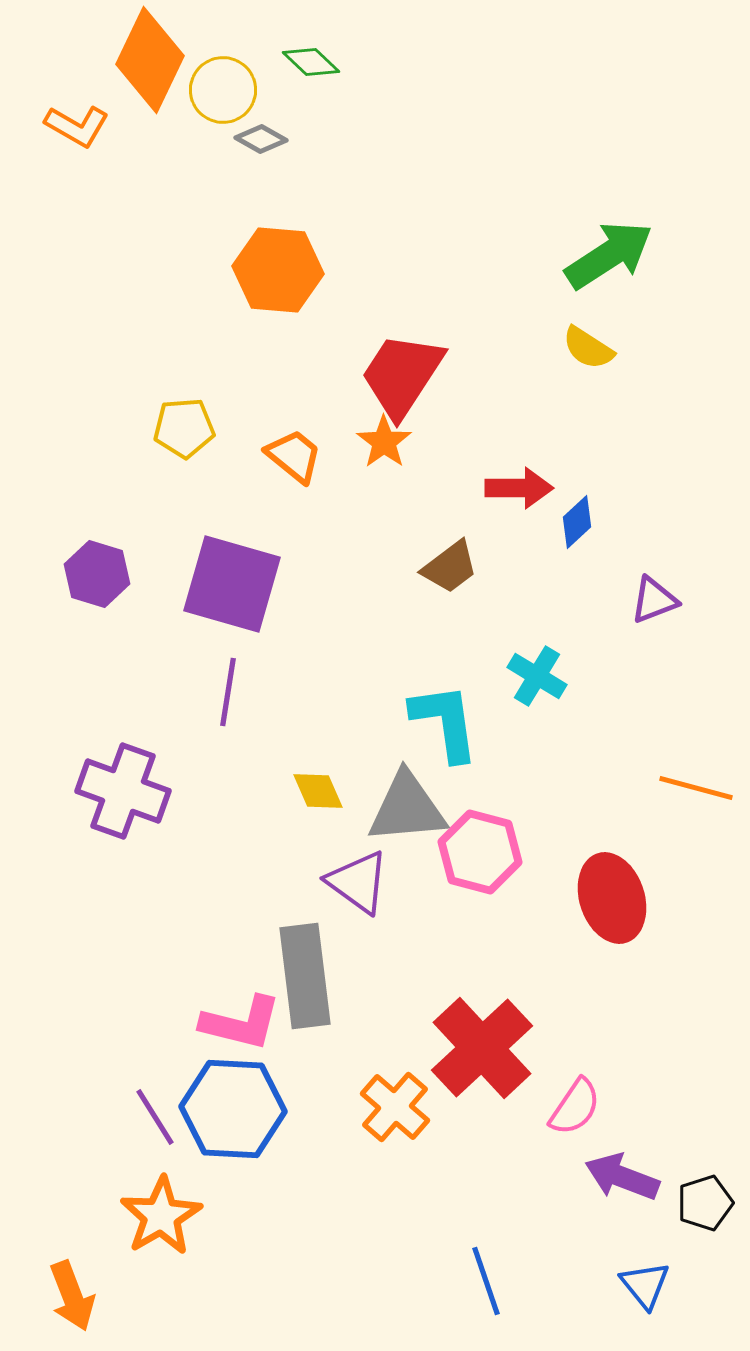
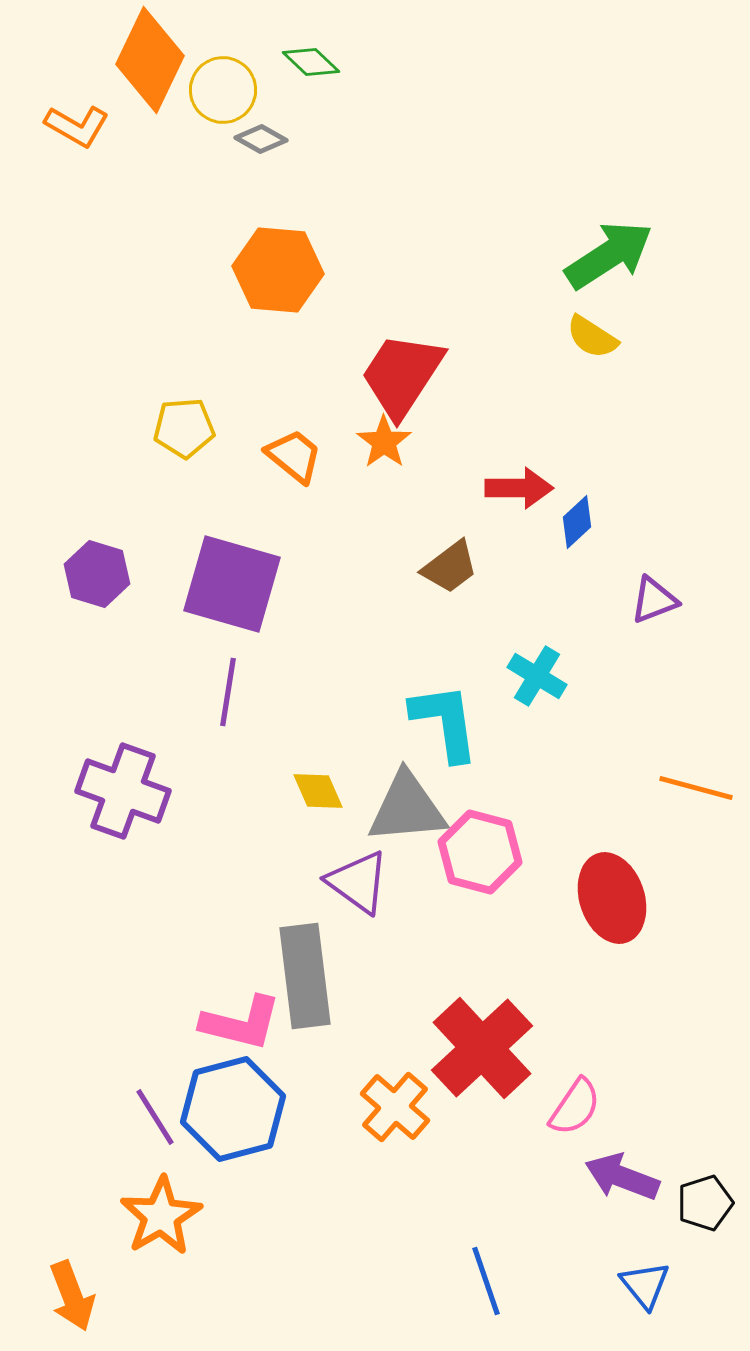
yellow semicircle at (588, 348): moved 4 px right, 11 px up
blue hexagon at (233, 1109): rotated 18 degrees counterclockwise
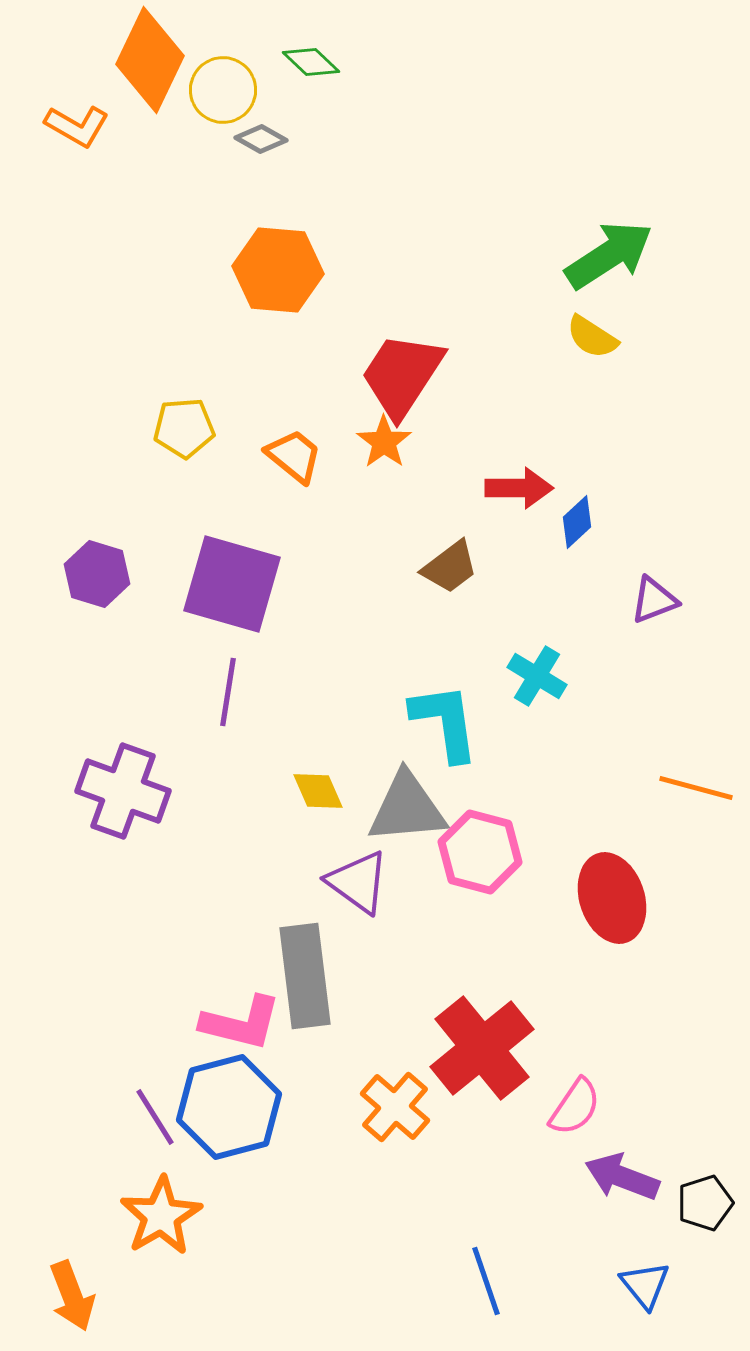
red cross at (482, 1048): rotated 4 degrees clockwise
blue hexagon at (233, 1109): moved 4 px left, 2 px up
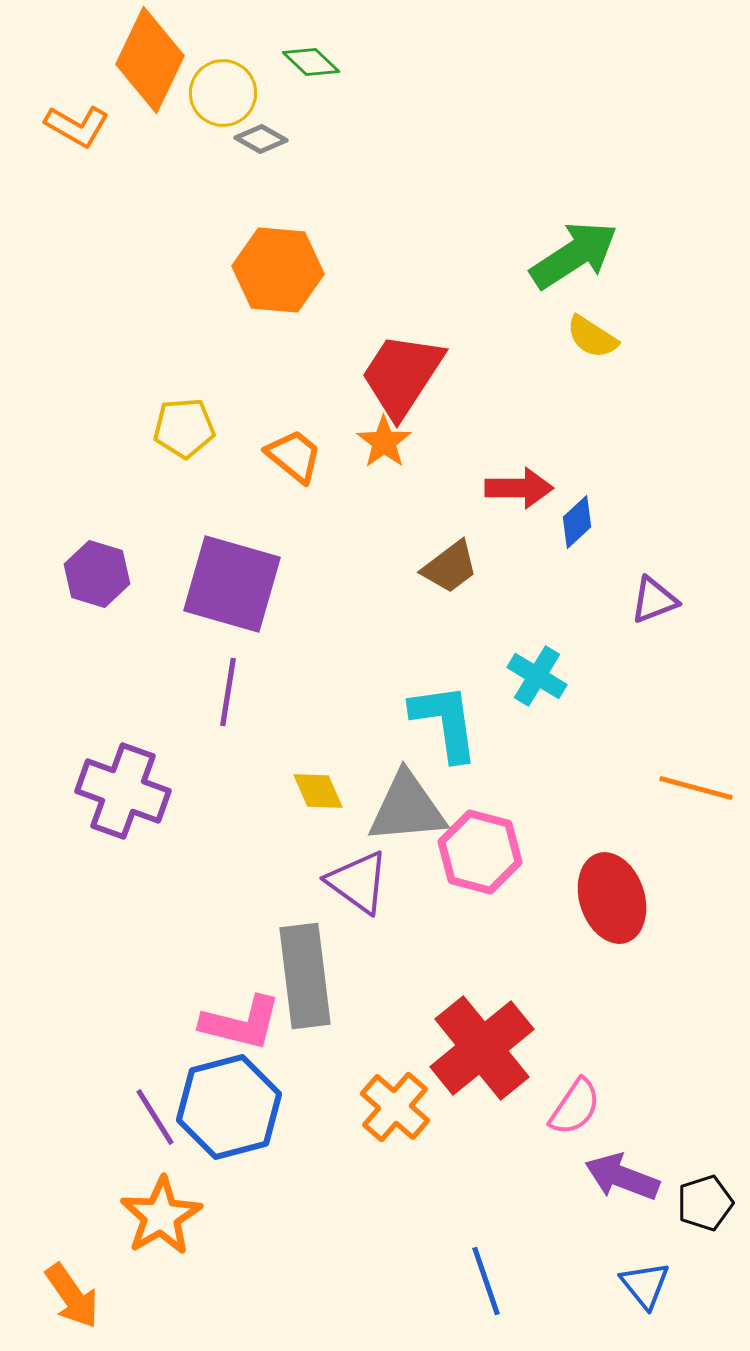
yellow circle at (223, 90): moved 3 px down
green arrow at (609, 255): moved 35 px left
orange arrow at (72, 1296): rotated 14 degrees counterclockwise
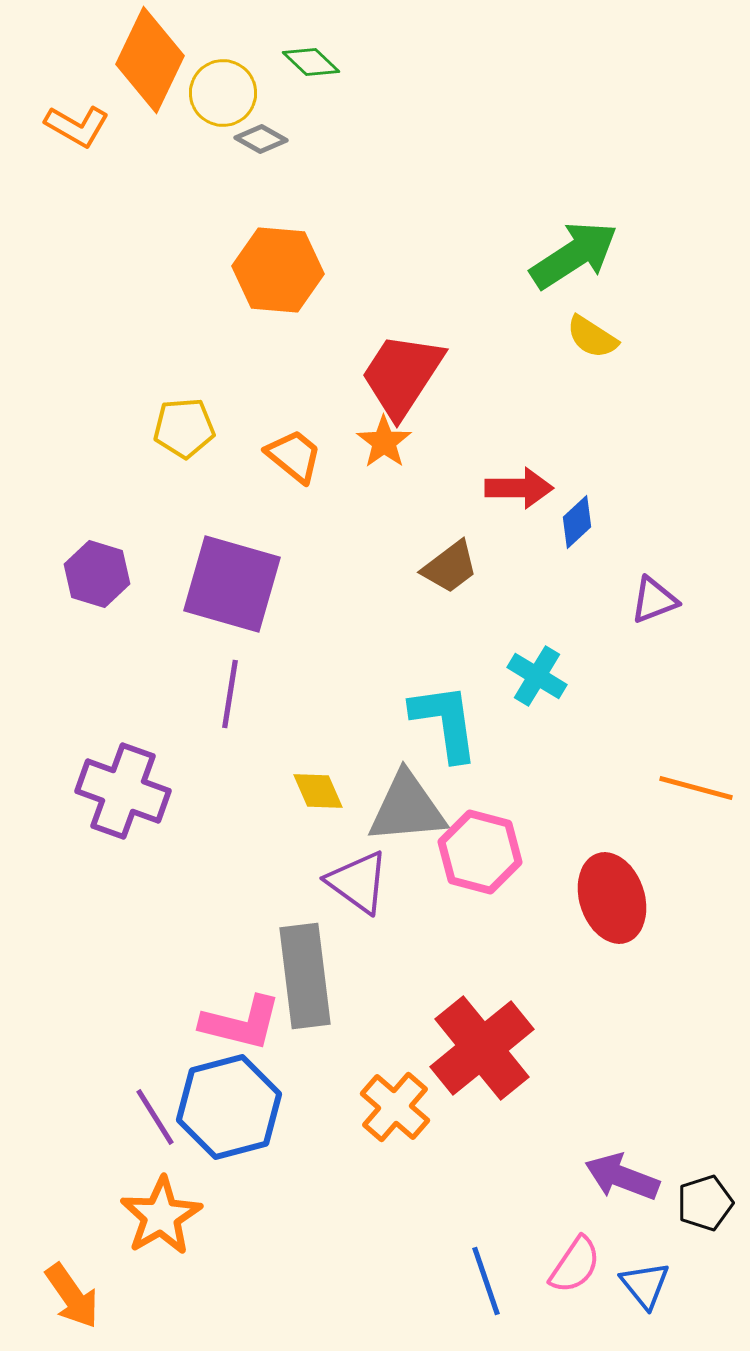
purple line at (228, 692): moved 2 px right, 2 px down
pink semicircle at (575, 1107): moved 158 px down
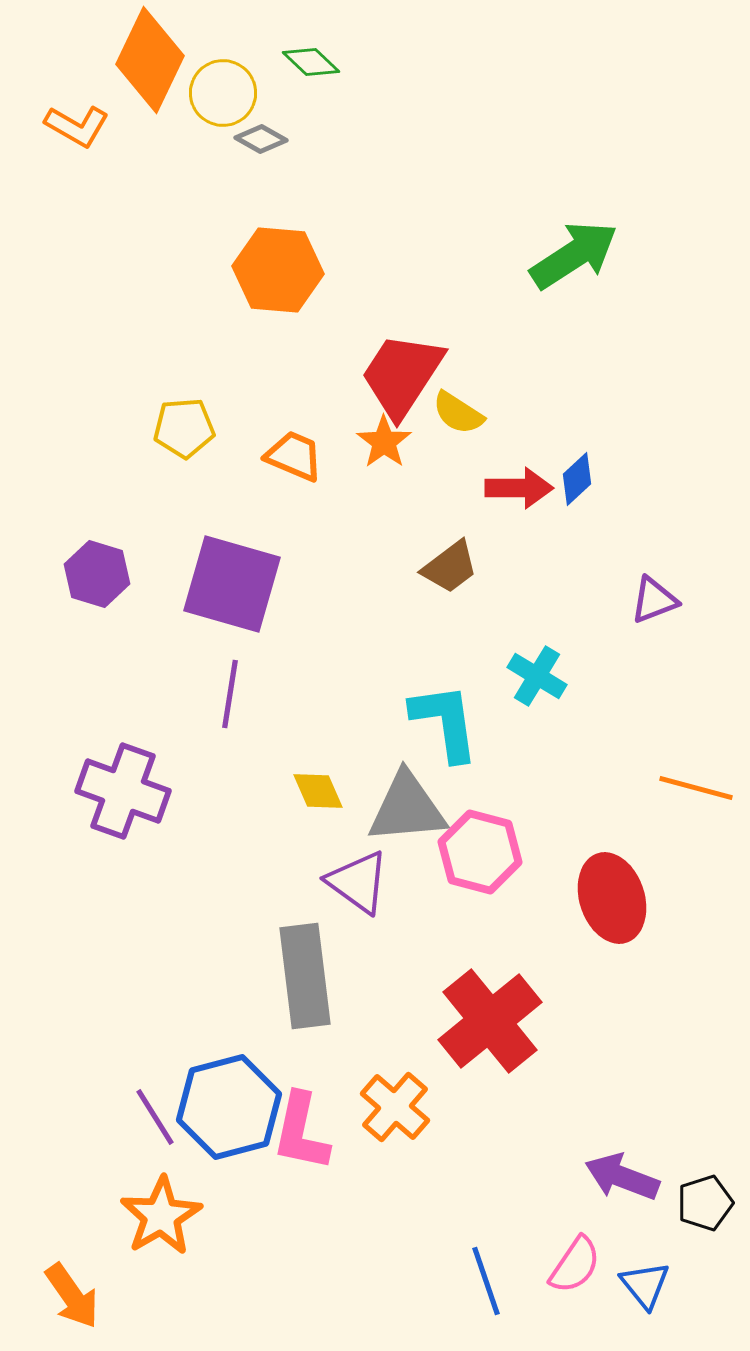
yellow semicircle at (592, 337): moved 134 px left, 76 px down
orange trapezoid at (294, 456): rotated 16 degrees counterclockwise
blue diamond at (577, 522): moved 43 px up
pink L-shape at (241, 1023): moved 60 px right, 109 px down; rotated 88 degrees clockwise
red cross at (482, 1048): moved 8 px right, 27 px up
